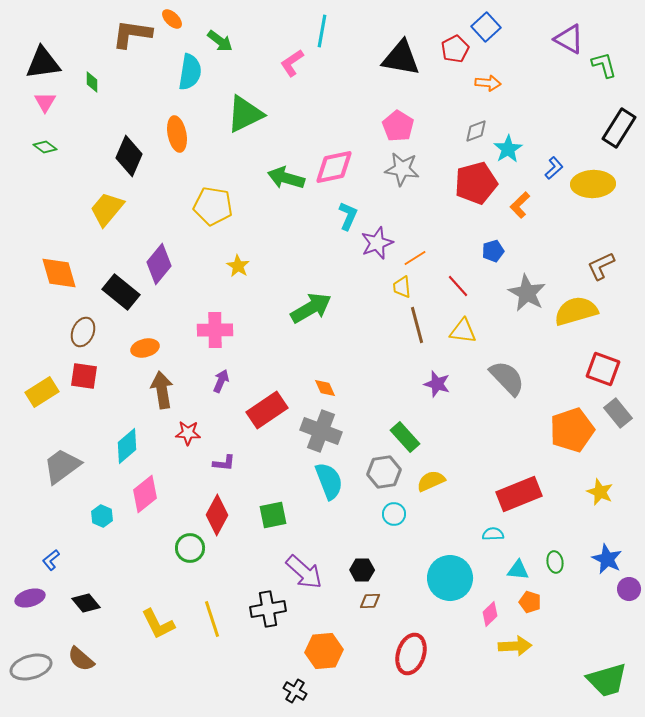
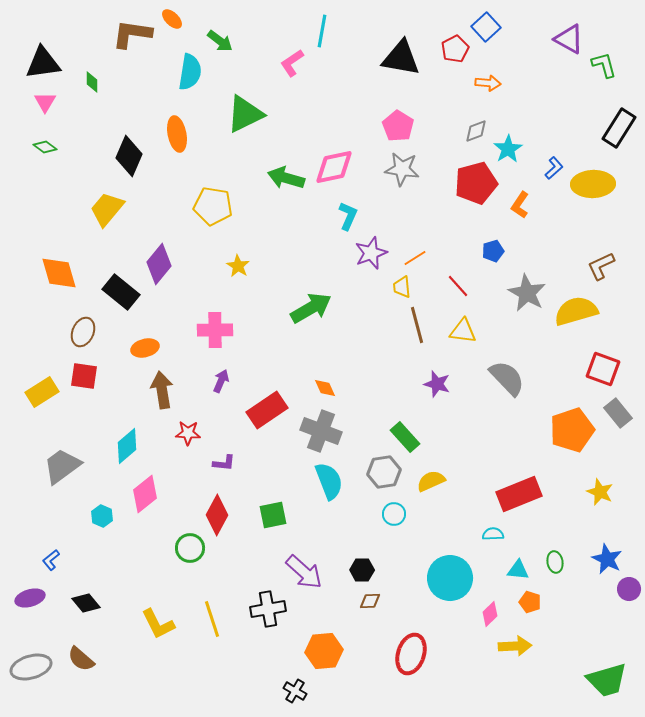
orange L-shape at (520, 205): rotated 12 degrees counterclockwise
purple star at (377, 243): moved 6 px left, 10 px down
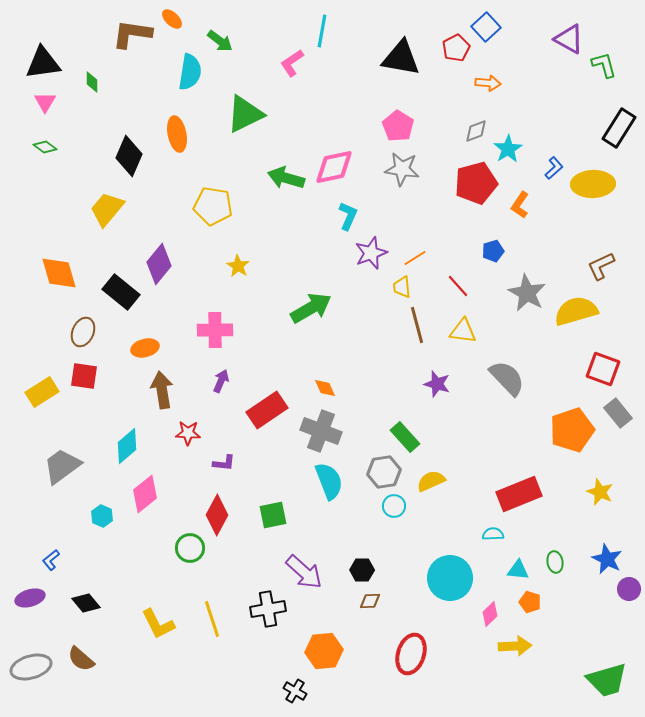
red pentagon at (455, 49): moved 1 px right, 1 px up
cyan circle at (394, 514): moved 8 px up
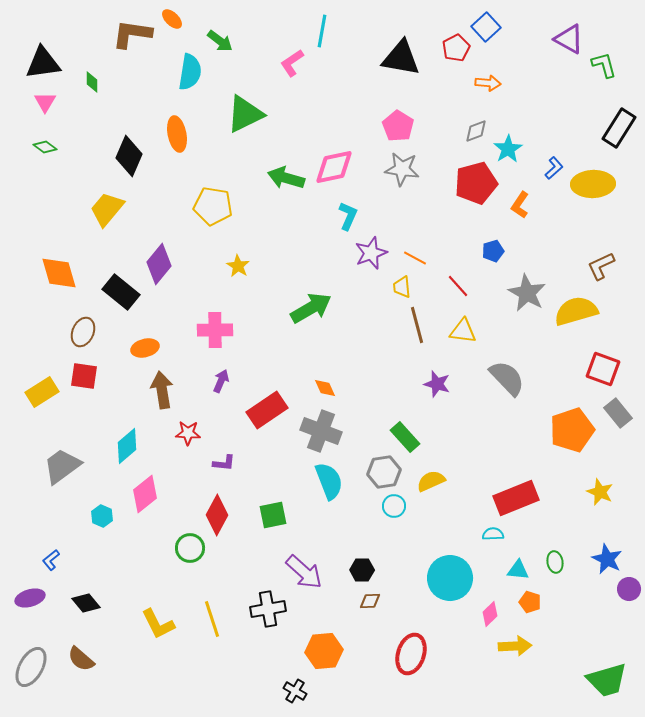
orange line at (415, 258): rotated 60 degrees clockwise
red rectangle at (519, 494): moved 3 px left, 4 px down
gray ellipse at (31, 667): rotated 45 degrees counterclockwise
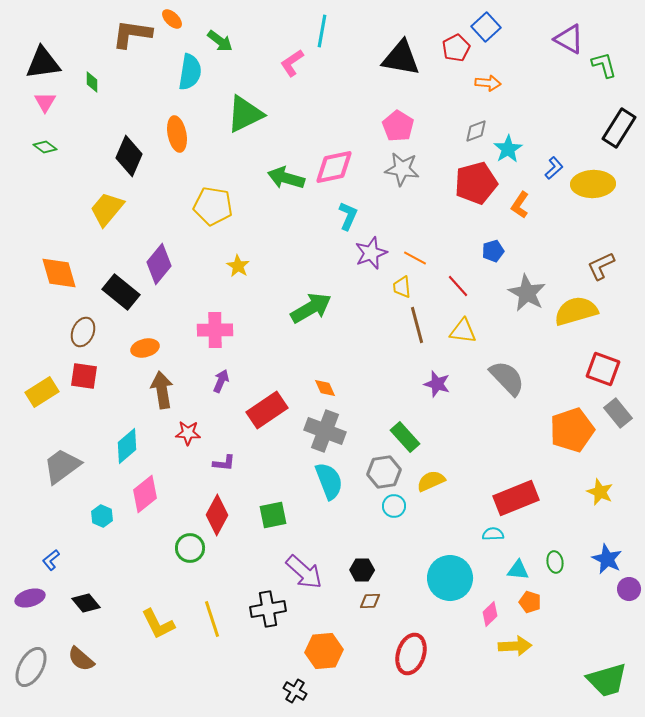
gray cross at (321, 431): moved 4 px right
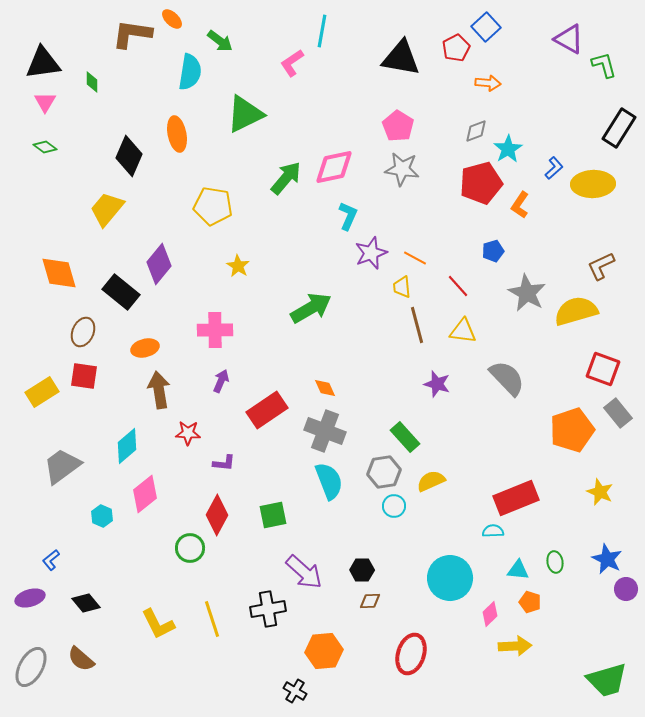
green arrow at (286, 178): rotated 114 degrees clockwise
red pentagon at (476, 183): moved 5 px right
brown arrow at (162, 390): moved 3 px left
cyan semicircle at (493, 534): moved 3 px up
purple circle at (629, 589): moved 3 px left
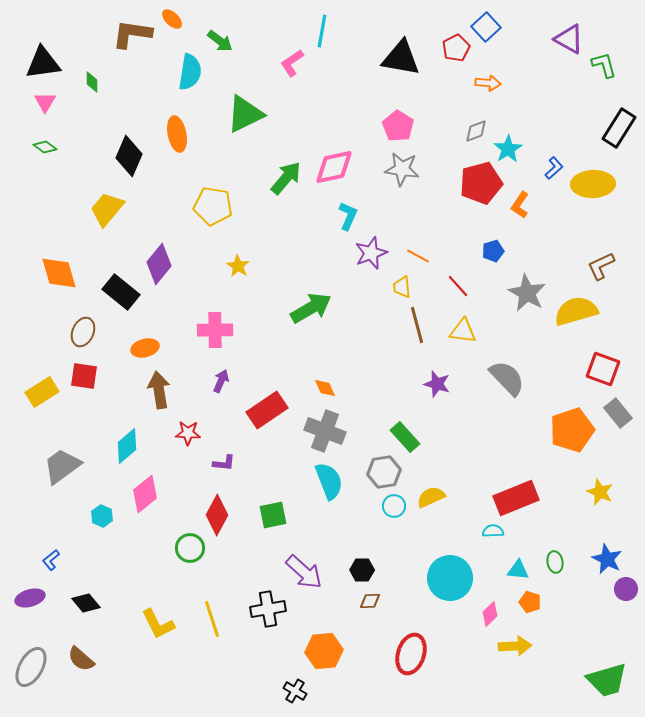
orange line at (415, 258): moved 3 px right, 2 px up
yellow semicircle at (431, 481): moved 16 px down
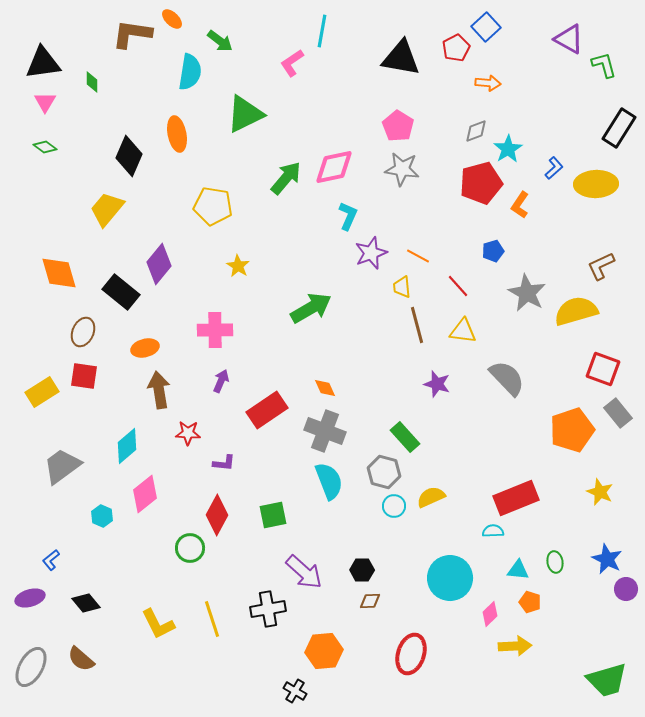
yellow ellipse at (593, 184): moved 3 px right
gray hexagon at (384, 472): rotated 24 degrees clockwise
